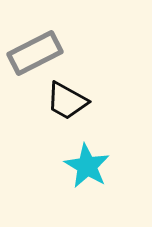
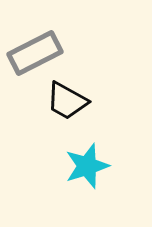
cyan star: rotated 24 degrees clockwise
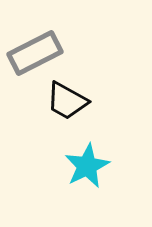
cyan star: rotated 9 degrees counterclockwise
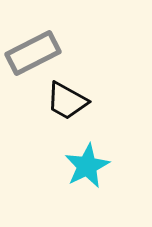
gray rectangle: moved 2 px left
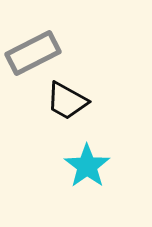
cyan star: rotated 9 degrees counterclockwise
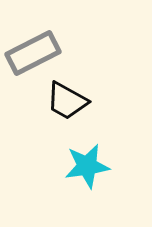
cyan star: rotated 27 degrees clockwise
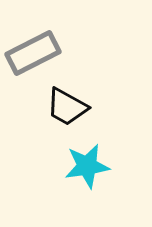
black trapezoid: moved 6 px down
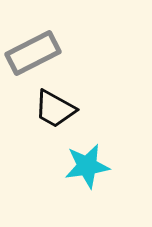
black trapezoid: moved 12 px left, 2 px down
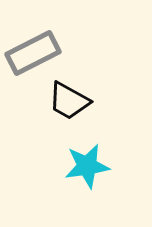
black trapezoid: moved 14 px right, 8 px up
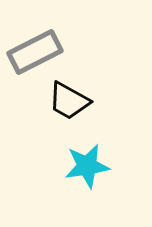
gray rectangle: moved 2 px right, 1 px up
